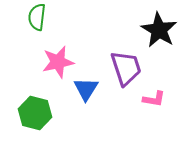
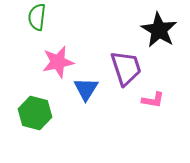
pink L-shape: moved 1 px left, 1 px down
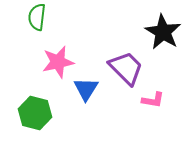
black star: moved 4 px right, 2 px down
purple trapezoid: rotated 27 degrees counterclockwise
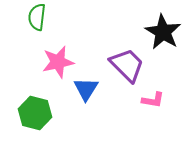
purple trapezoid: moved 1 px right, 3 px up
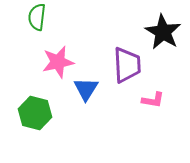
purple trapezoid: rotated 42 degrees clockwise
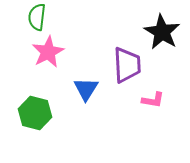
black star: moved 1 px left
pink star: moved 10 px left, 10 px up; rotated 16 degrees counterclockwise
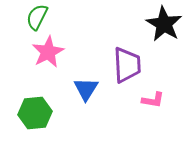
green semicircle: rotated 20 degrees clockwise
black star: moved 2 px right, 8 px up
green hexagon: rotated 20 degrees counterclockwise
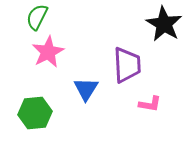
pink L-shape: moved 3 px left, 4 px down
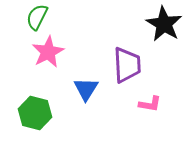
green hexagon: rotated 20 degrees clockwise
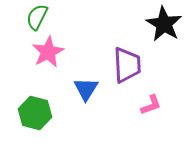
pink L-shape: moved 1 px right, 1 px down; rotated 30 degrees counterclockwise
